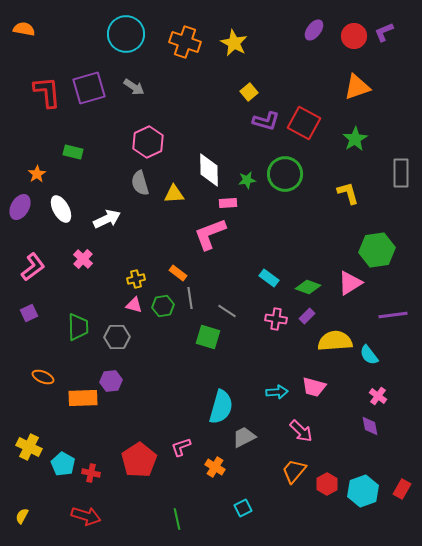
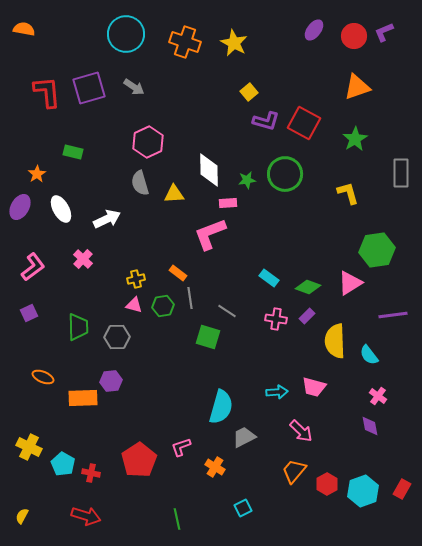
yellow semicircle at (335, 341): rotated 88 degrees counterclockwise
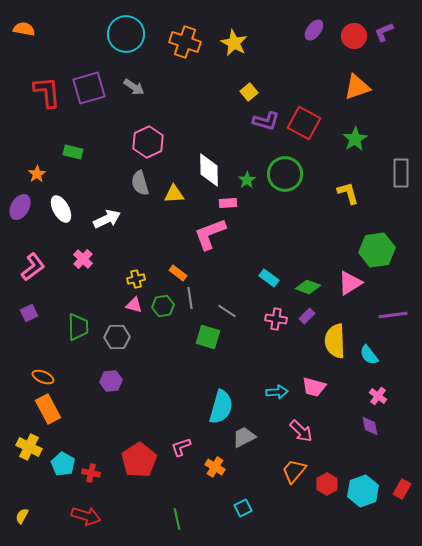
green star at (247, 180): rotated 24 degrees counterclockwise
orange rectangle at (83, 398): moved 35 px left, 11 px down; rotated 64 degrees clockwise
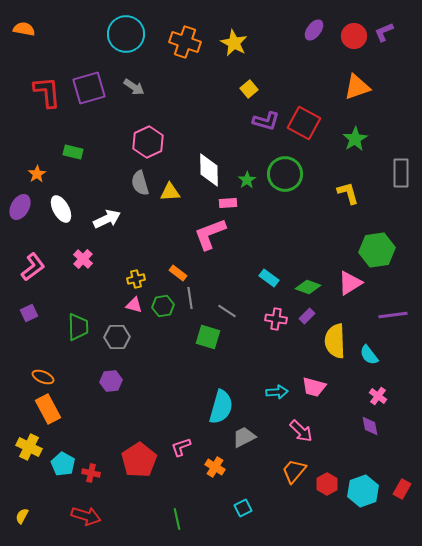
yellow square at (249, 92): moved 3 px up
yellow triangle at (174, 194): moved 4 px left, 2 px up
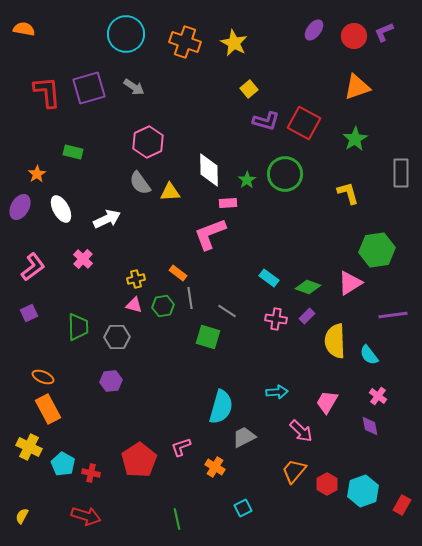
gray semicircle at (140, 183): rotated 20 degrees counterclockwise
pink trapezoid at (314, 387): moved 13 px right, 15 px down; rotated 105 degrees clockwise
red rectangle at (402, 489): moved 16 px down
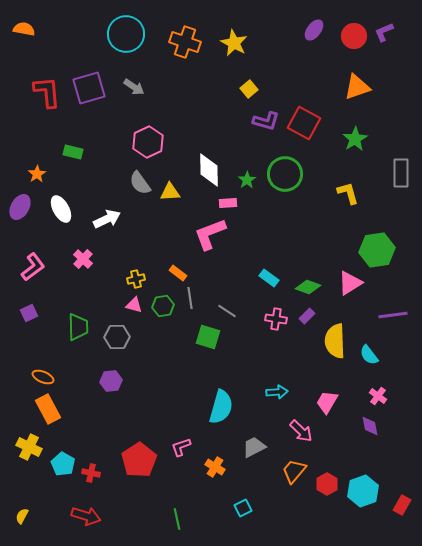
gray trapezoid at (244, 437): moved 10 px right, 10 px down
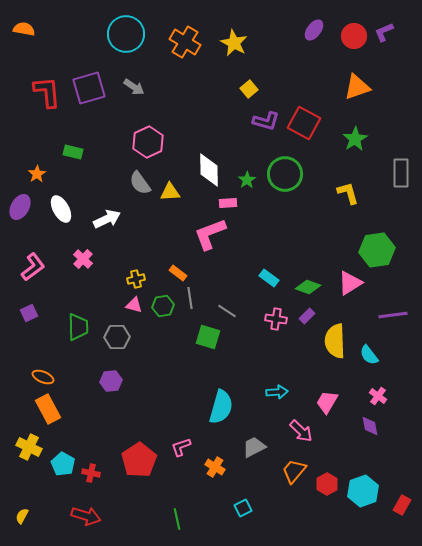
orange cross at (185, 42): rotated 12 degrees clockwise
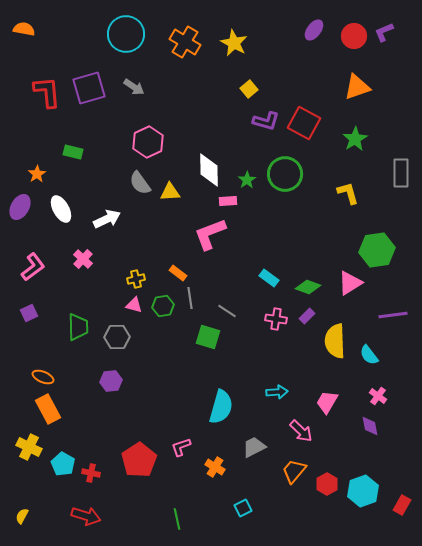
pink rectangle at (228, 203): moved 2 px up
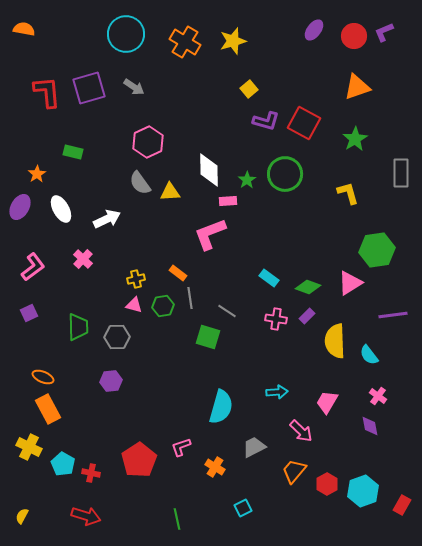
yellow star at (234, 43): moved 1 px left, 2 px up; rotated 28 degrees clockwise
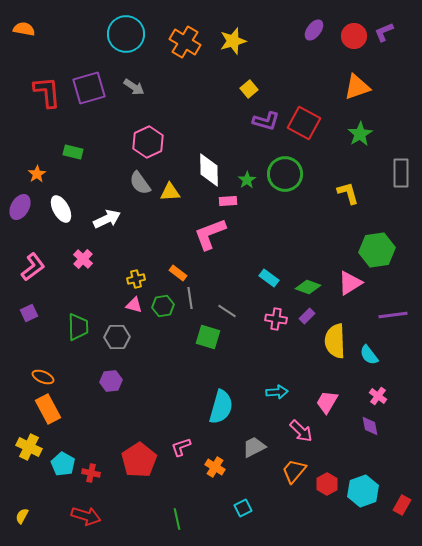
green star at (355, 139): moved 5 px right, 5 px up
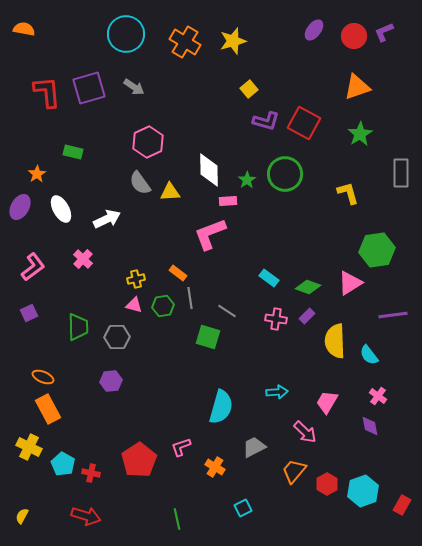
pink arrow at (301, 431): moved 4 px right, 1 px down
